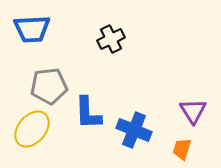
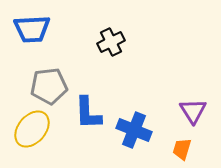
black cross: moved 3 px down
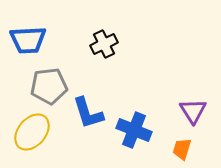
blue trapezoid: moved 4 px left, 11 px down
black cross: moved 7 px left, 2 px down
blue L-shape: rotated 15 degrees counterclockwise
yellow ellipse: moved 3 px down
